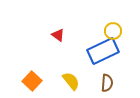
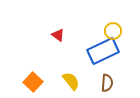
orange square: moved 1 px right, 1 px down
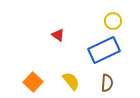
yellow circle: moved 10 px up
blue rectangle: moved 1 px right, 1 px up
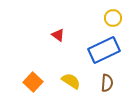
yellow circle: moved 3 px up
yellow semicircle: rotated 18 degrees counterclockwise
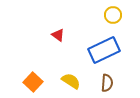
yellow circle: moved 3 px up
